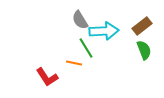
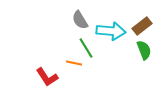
cyan arrow: moved 7 px right; rotated 8 degrees clockwise
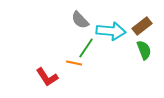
gray semicircle: rotated 12 degrees counterclockwise
green line: rotated 65 degrees clockwise
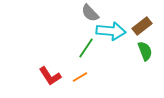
gray semicircle: moved 10 px right, 7 px up
green semicircle: moved 1 px right, 1 px down
orange line: moved 6 px right, 14 px down; rotated 42 degrees counterclockwise
red L-shape: moved 3 px right, 1 px up
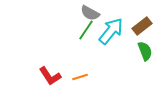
gray semicircle: rotated 18 degrees counterclockwise
cyan arrow: rotated 56 degrees counterclockwise
green line: moved 18 px up
orange line: rotated 14 degrees clockwise
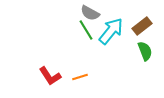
green line: rotated 65 degrees counterclockwise
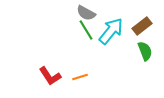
gray semicircle: moved 4 px left
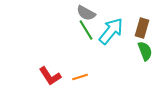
brown rectangle: moved 2 px down; rotated 36 degrees counterclockwise
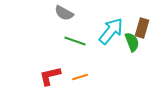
gray semicircle: moved 22 px left
green line: moved 11 px left, 11 px down; rotated 40 degrees counterclockwise
green semicircle: moved 13 px left, 9 px up
red L-shape: rotated 110 degrees clockwise
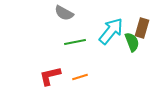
green line: moved 1 px down; rotated 30 degrees counterclockwise
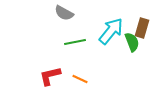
orange line: moved 2 px down; rotated 42 degrees clockwise
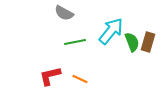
brown rectangle: moved 6 px right, 14 px down
